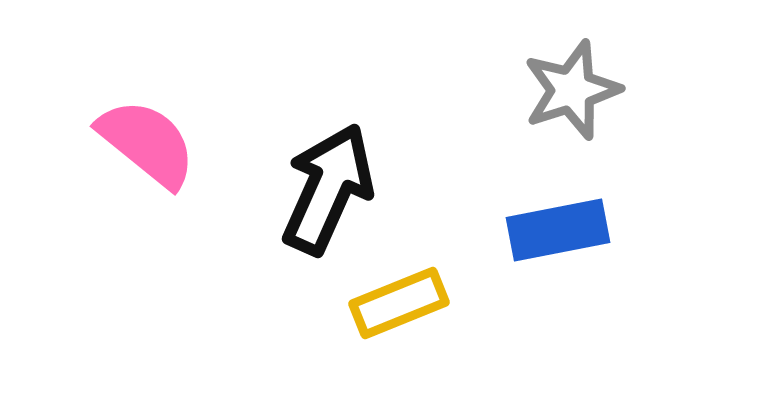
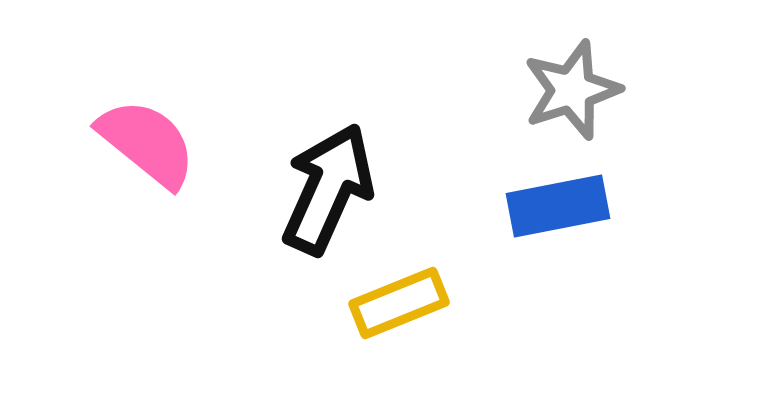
blue rectangle: moved 24 px up
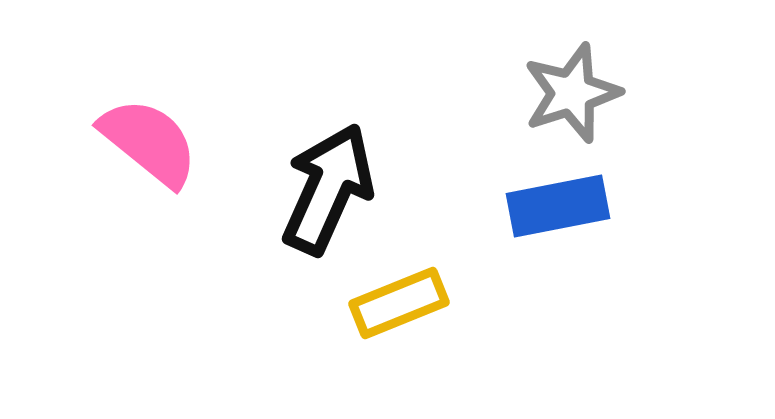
gray star: moved 3 px down
pink semicircle: moved 2 px right, 1 px up
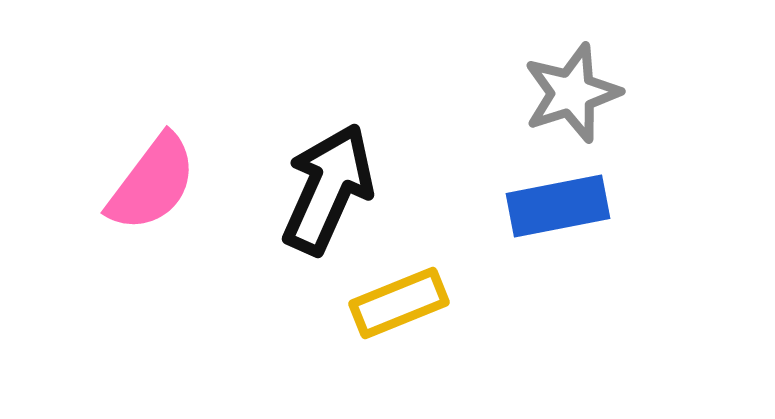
pink semicircle: moved 3 px right, 41 px down; rotated 88 degrees clockwise
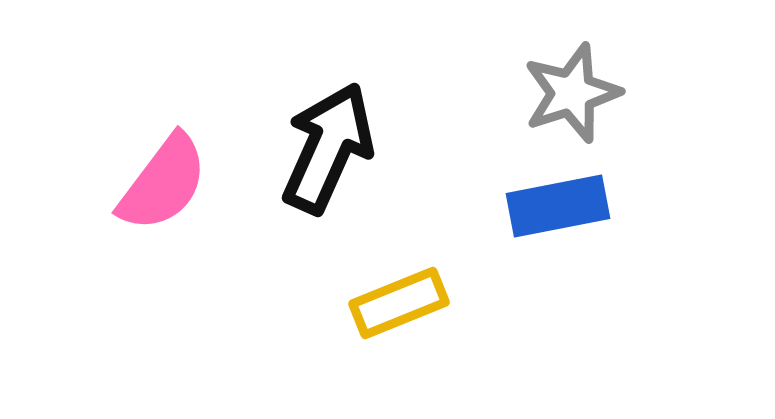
pink semicircle: moved 11 px right
black arrow: moved 41 px up
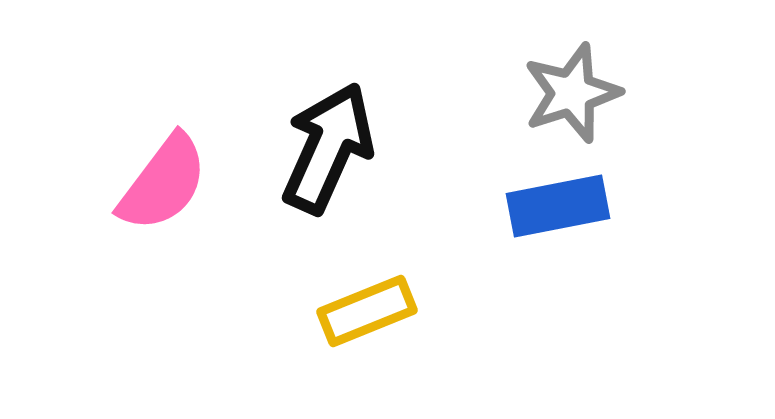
yellow rectangle: moved 32 px left, 8 px down
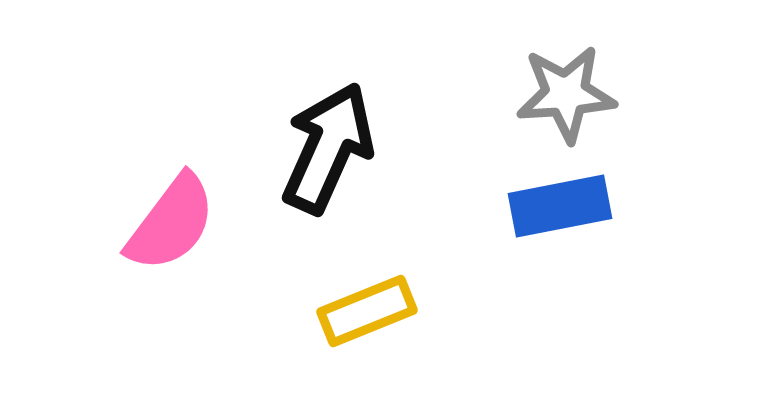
gray star: moved 6 px left, 1 px down; rotated 14 degrees clockwise
pink semicircle: moved 8 px right, 40 px down
blue rectangle: moved 2 px right
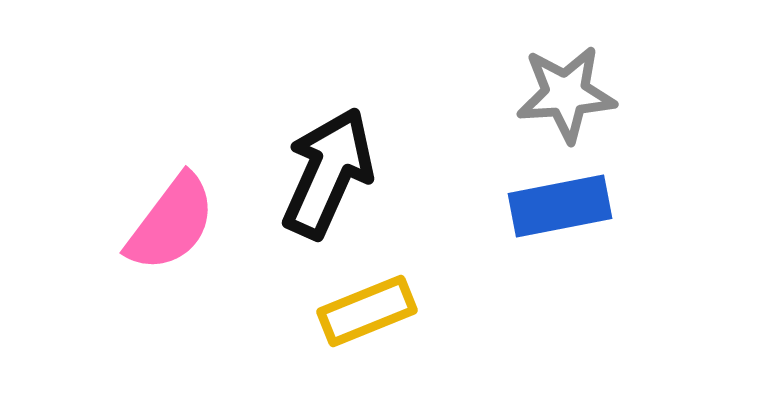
black arrow: moved 25 px down
